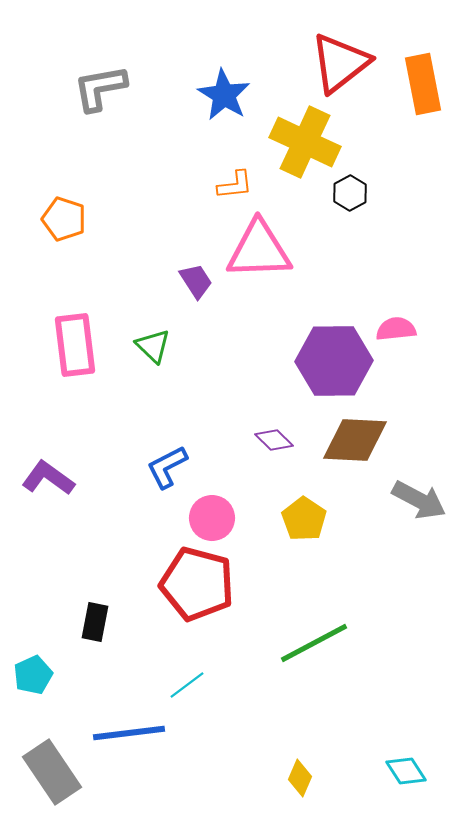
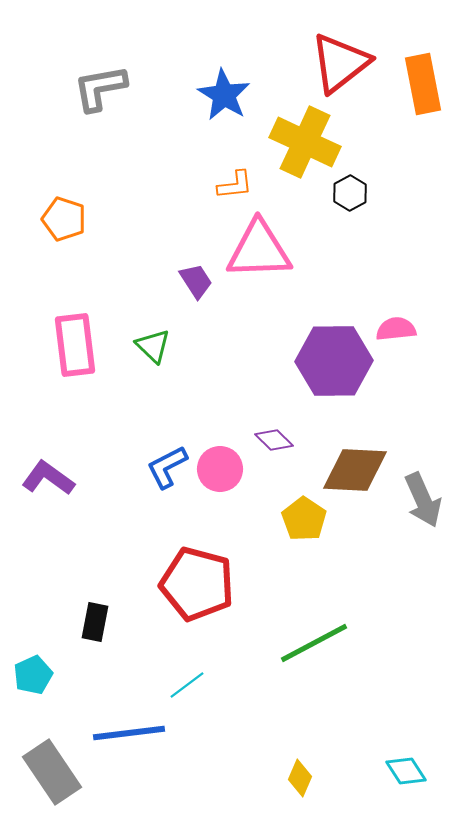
brown diamond: moved 30 px down
gray arrow: moved 4 px right; rotated 38 degrees clockwise
pink circle: moved 8 px right, 49 px up
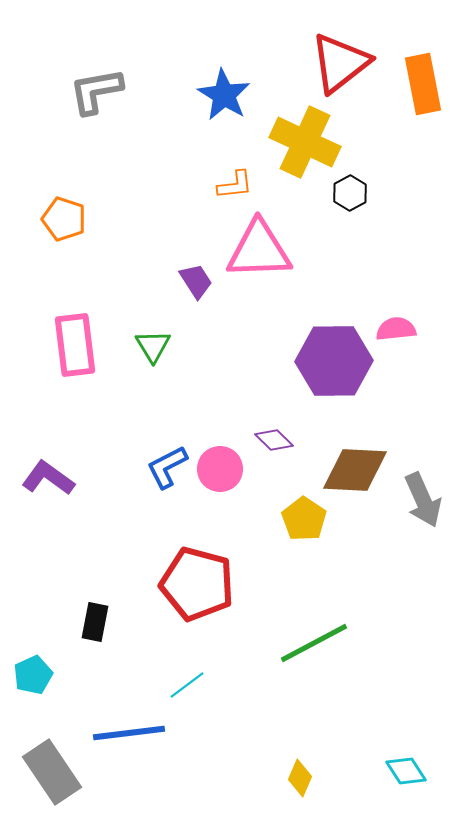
gray L-shape: moved 4 px left, 3 px down
green triangle: rotated 15 degrees clockwise
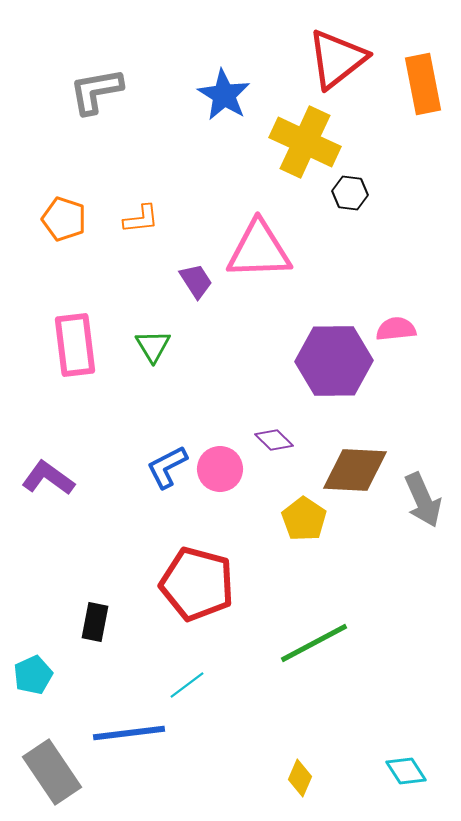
red triangle: moved 3 px left, 4 px up
orange L-shape: moved 94 px left, 34 px down
black hexagon: rotated 24 degrees counterclockwise
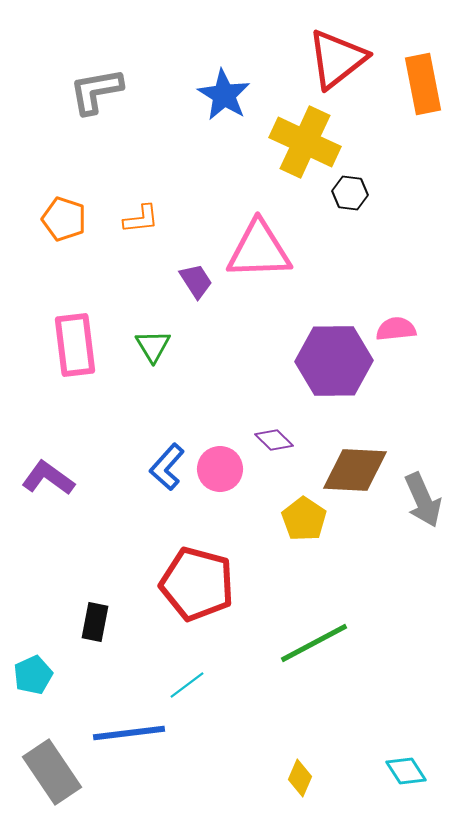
blue L-shape: rotated 21 degrees counterclockwise
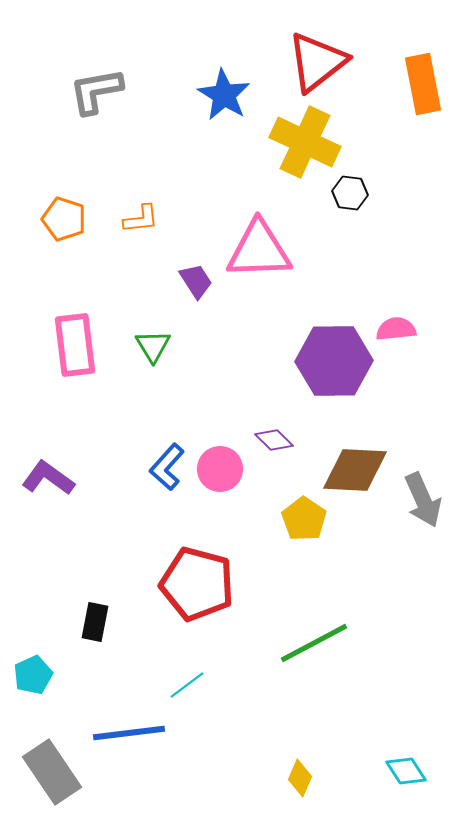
red triangle: moved 20 px left, 3 px down
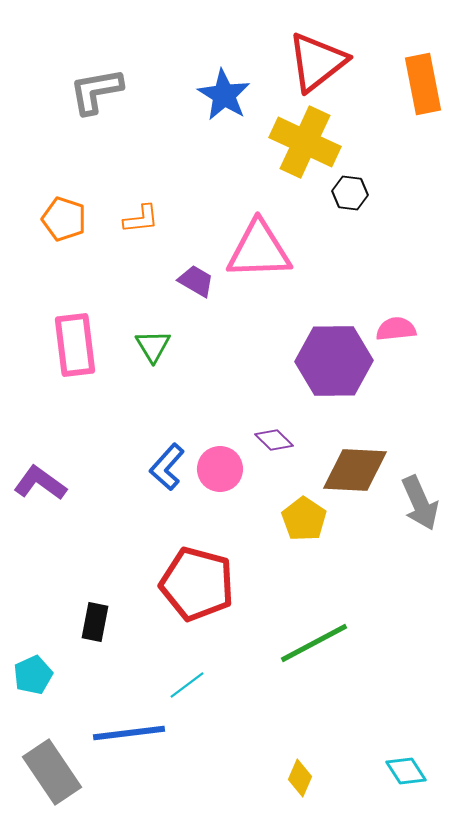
purple trapezoid: rotated 27 degrees counterclockwise
purple L-shape: moved 8 px left, 5 px down
gray arrow: moved 3 px left, 3 px down
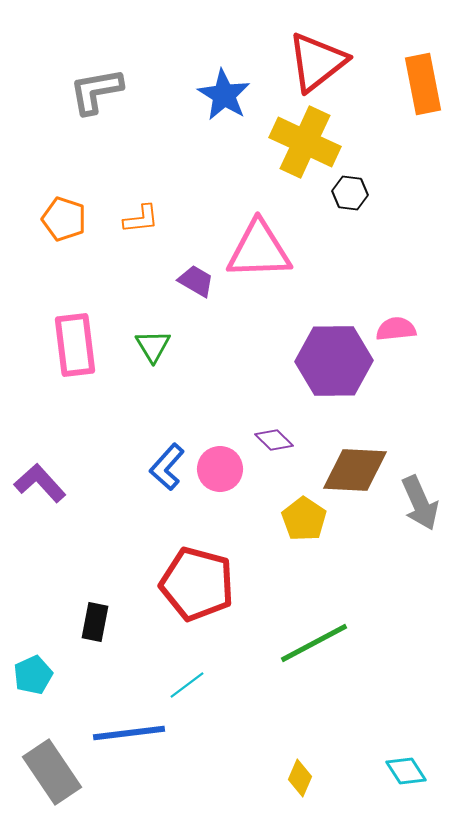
purple L-shape: rotated 12 degrees clockwise
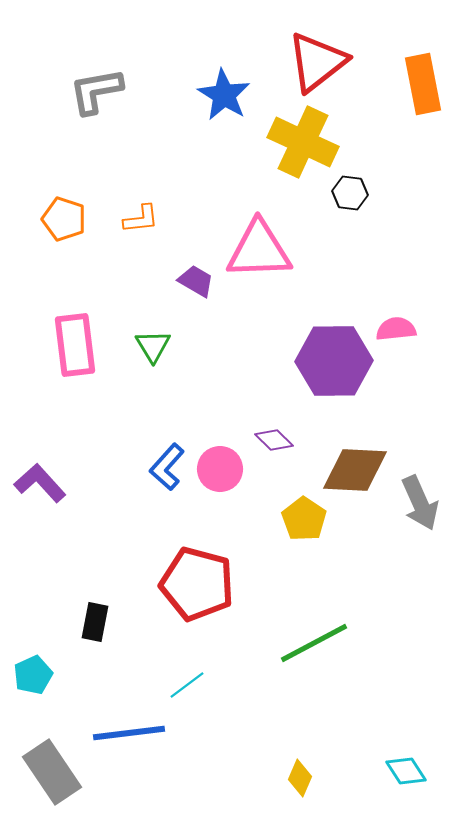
yellow cross: moved 2 px left
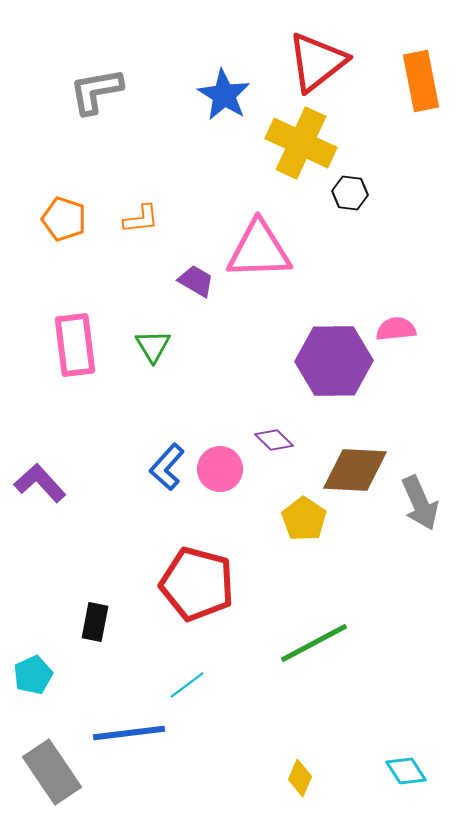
orange rectangle: moved 2 px left, 3 px up
yellow cross: moved 2 px left, 1 px down
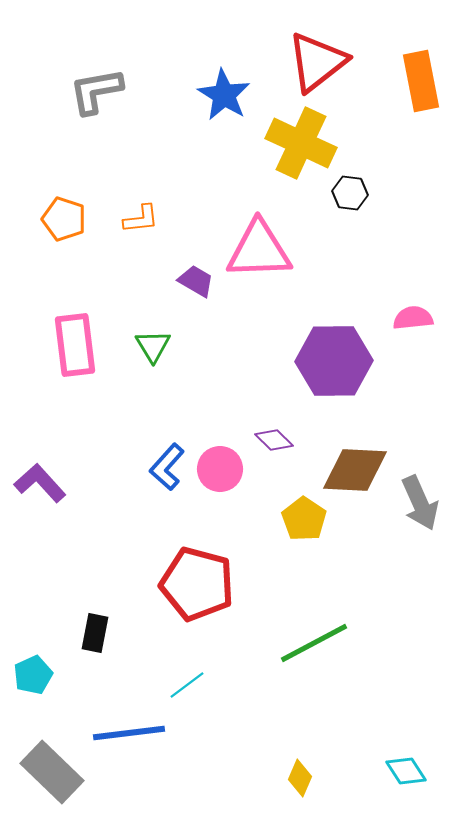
pink semicircle: moved 17 px right, 11 px up
black rectangle: moved 11 px down
gray rectangle: rotated 12 degrees counterclockwise
